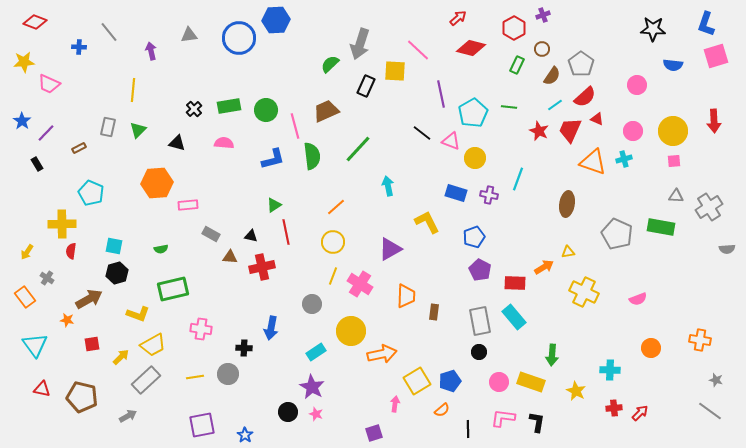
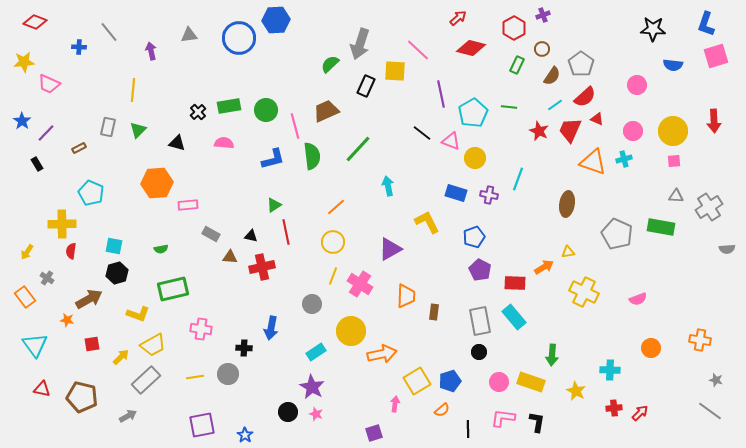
black cross at (194, 109): moved 4 px right, 3 px down
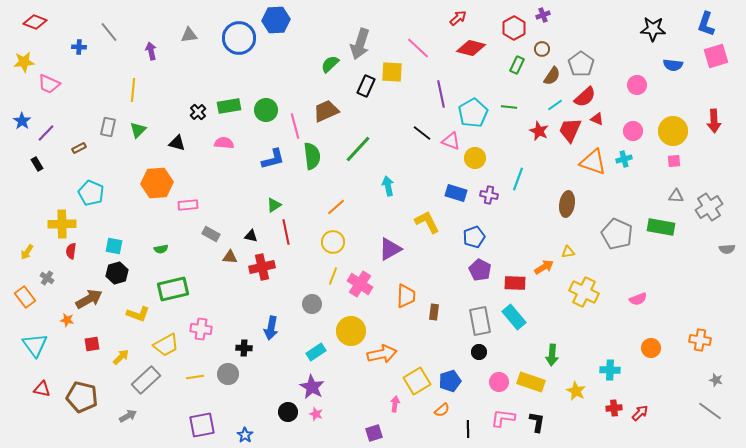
pink line at (418, 50): moved 2 px up
yellow square at (395, 71): moved 3 px left, 1 px down
yellow trapezoid at (153, 345): moved 13 px right
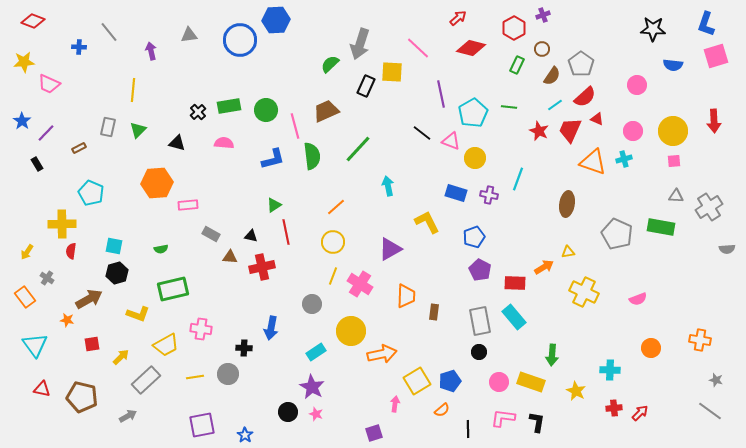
red diamond at (35, 22): moved 2 px left, 1 px up
blue circle at (239, 38): moved 1 px right, 2 px down
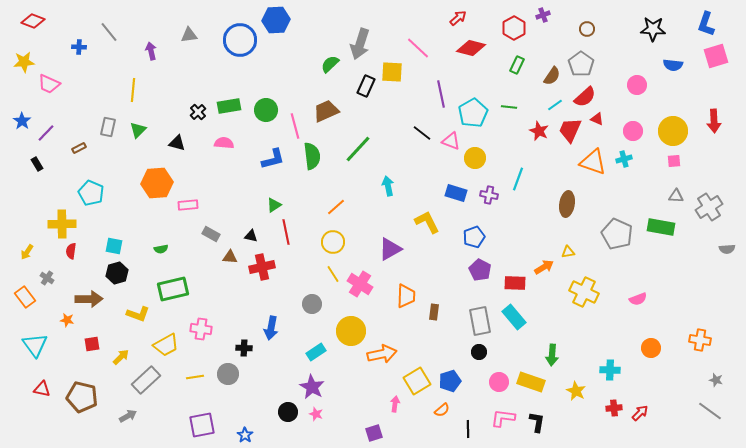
brown circle at (542, 49): moved 45 px right, 20 px up
yellow line at (333, 276): moved 2 px up; rotated 54 degrees counterclockwise
brown arrow at (89, 299): rotated 28 degrees clockwise
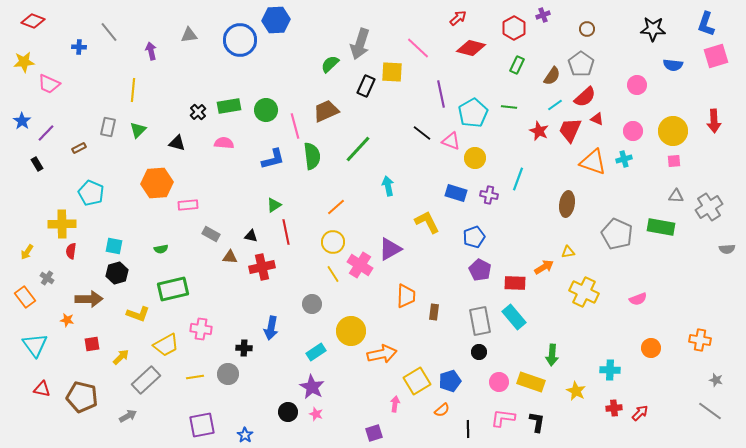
pink cross at (360, 284): moved 19 px up
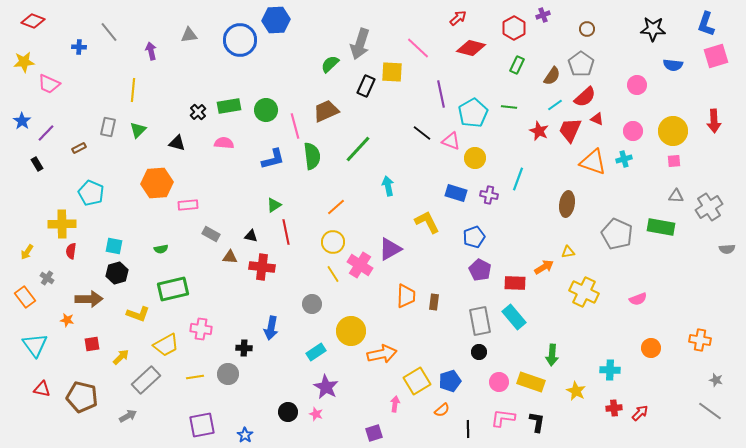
red cross at (262, 267): rotated 20 degrees clockwise
brown rectangle at (434, 312): moved 10 px up
purple star at (312, 387): moved 14 px right
